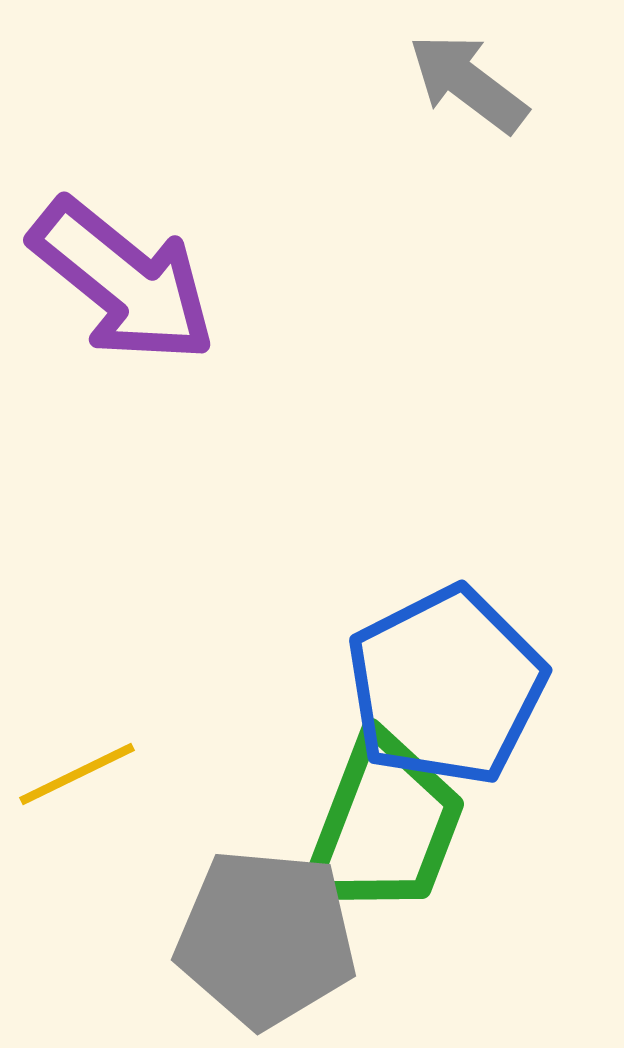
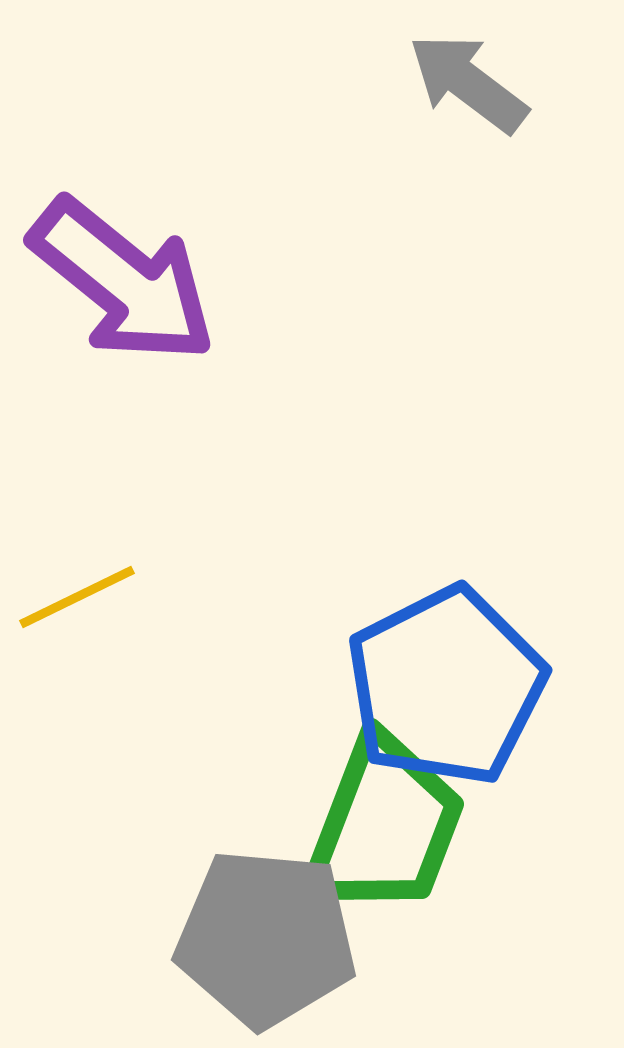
yellow line: moved 177 px up
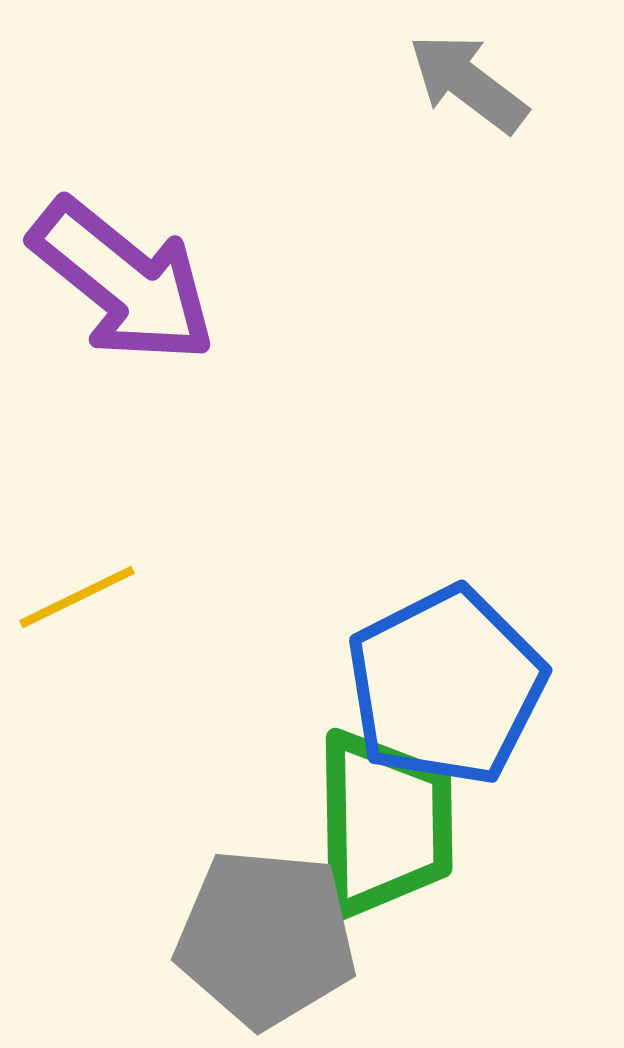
green trapezoid: moved 2 px up; rotated 22 degrees counterclockwise
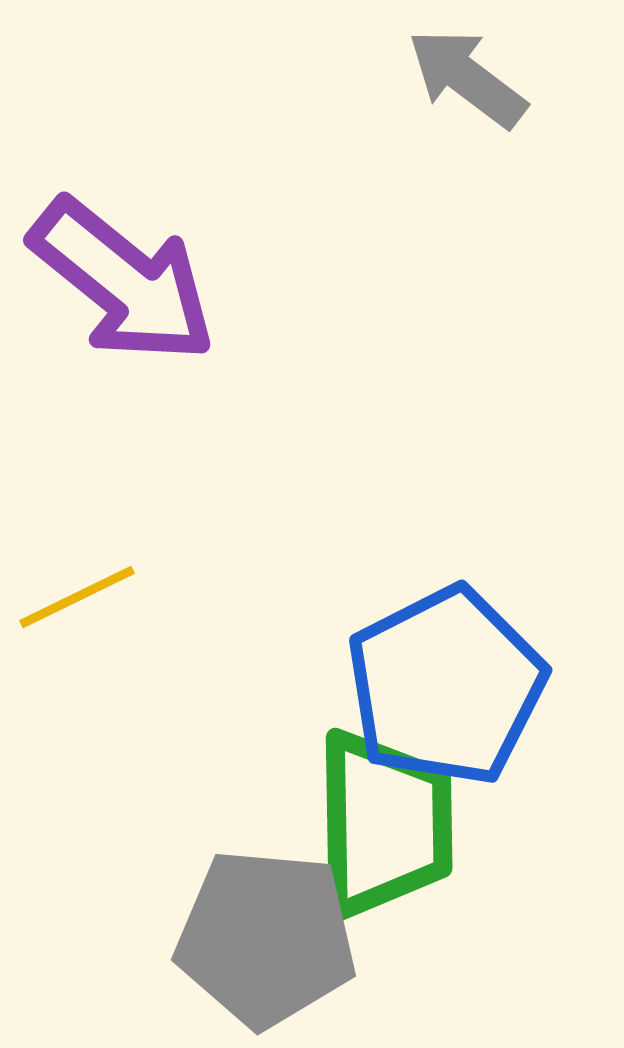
gray arrow: moved 1 px left, 5 px up
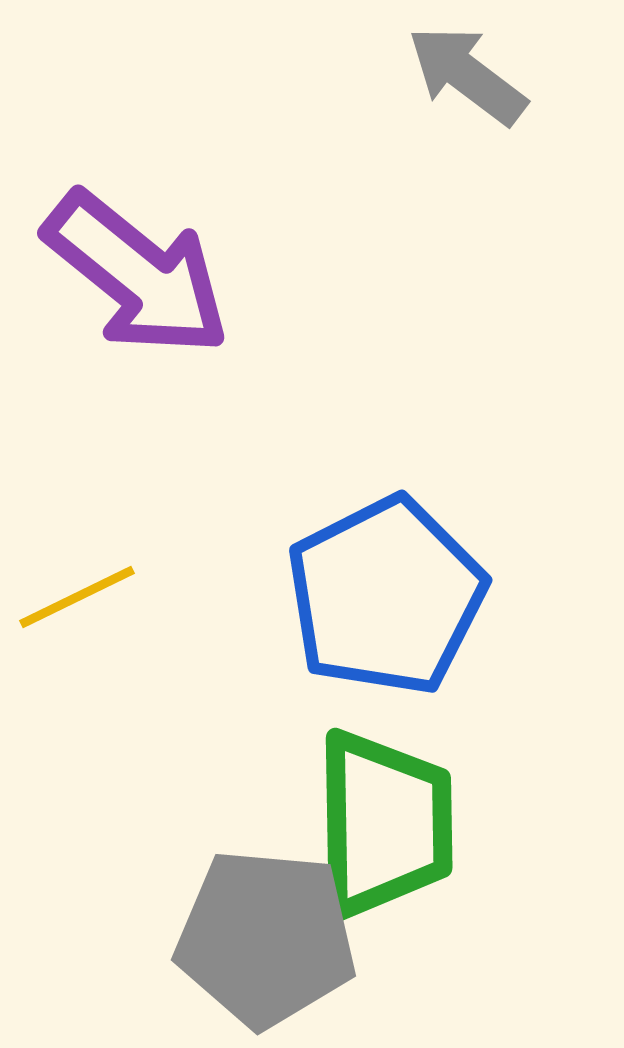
gray arrow: moved 3 px up
purple arrow: moved 14 px right, 7 px up
blue pentagon: moved 60 px left, 90 px up
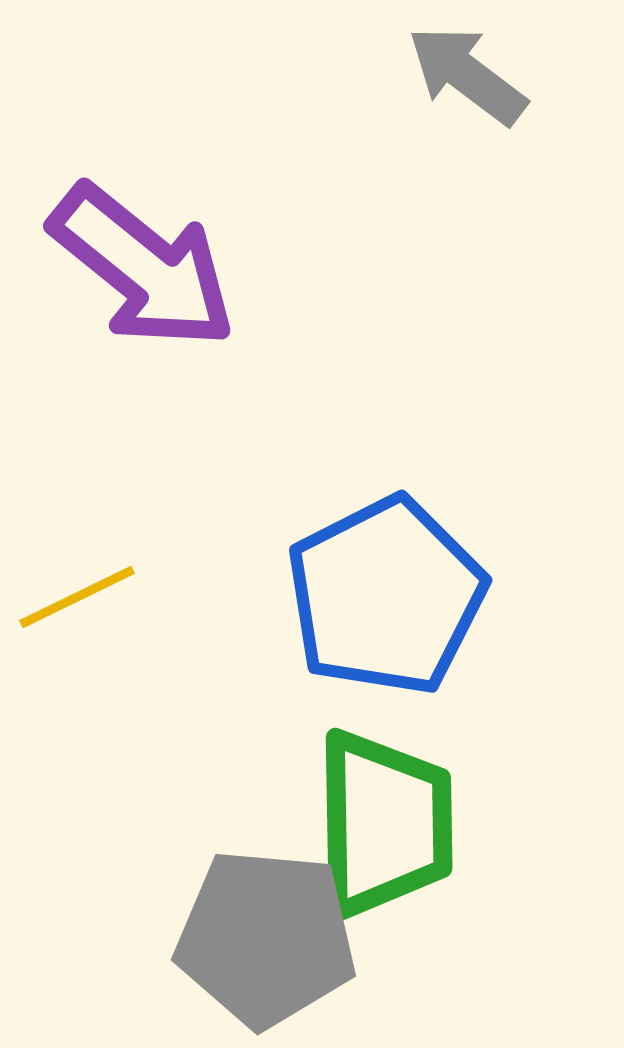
purple arrow: moved 6 px right, 7 px up
